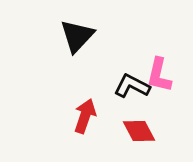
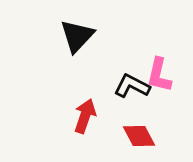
red diamond: moved 5 px down
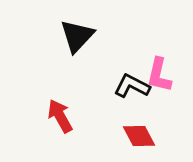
red arrow: moved 25 px left; rotated 48 degrees counterclockwise
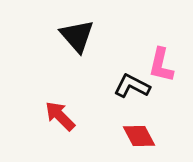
black triangle: rotated 24 degrees counterclockwise
pink L-shape: moved 2 px right, 10 px up
red arrow: rotated 16 degrees counterclockwise
